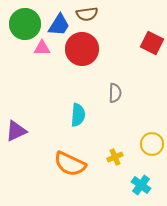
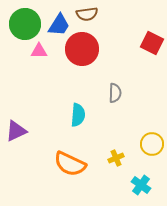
pink triangle: moved 3 px left, 3 px down
yellow cross: moved 1 px right, 1 px down
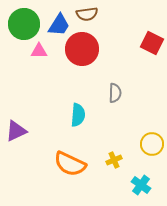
green circle: moved 1 px left
yellow cross: moved 2 px left, 2 px down
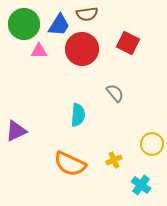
red square: moved 24 px left
gray semicircle: rotated 42 degrees counterclockwise
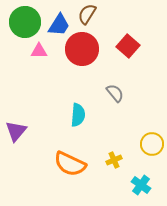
brown semicircle: rotated 130 degrees clockwise
green circle: moved 1 px right, 2 px up
red square: moved 3 px down; rotated 15 degrees clockwise
purple triangle: rotated 25 degrees counterclockwise
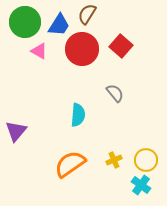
red square: moved 7 px left
pink triangle: rotated 30 degrees clockwise
yellow circle: moved 6 px left, 16 px down
orange semicircle: rotated 120 degrees clockwise
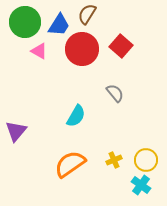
cyan semicircle: moved 2 px left, 1 px down; rotated 25 degrees clockwise
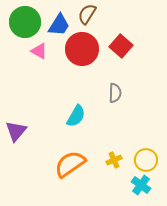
gray semicircle: rotated 42 degrees clockwise
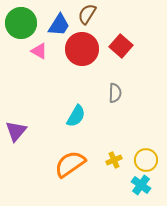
green circle: moved 4 px left, 1 px down
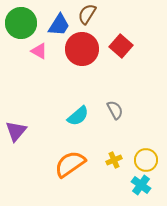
gray semicircle: moved 17 px down; rotated 30 degrees counterclockwise
cyan semicircle: moved 2 px right; rotated 20 degrees clockwise
